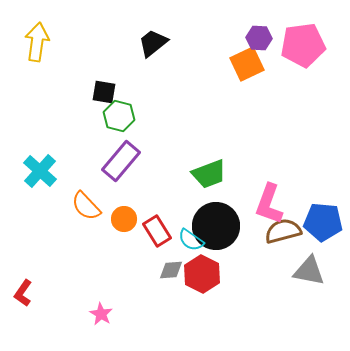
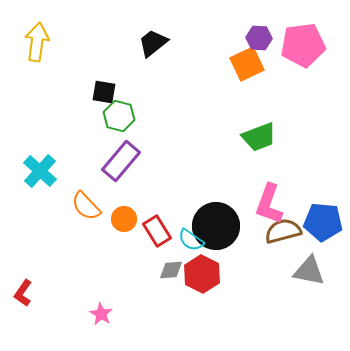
green trapezoid: moved 50 px right, 37 px up
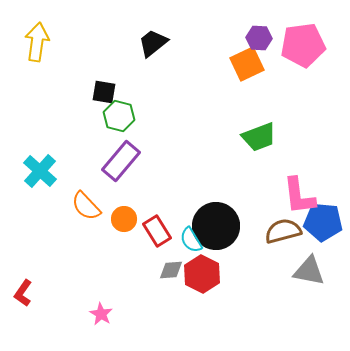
pink L-shape: moved 30 px right, 8 px up; rotated 27 degrees counterclockwise
cyan semicircle: rotated 24 degrees clockwise
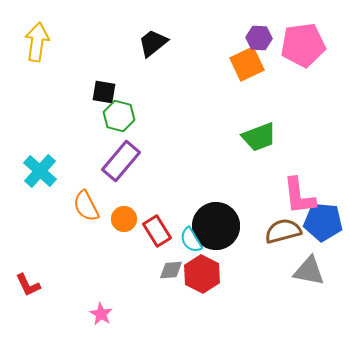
orange semicircle: rotated 16 degrees clockwise
red L-shape: moved 5 px right, 8 px up; rotated 60 degrees counterclockwise
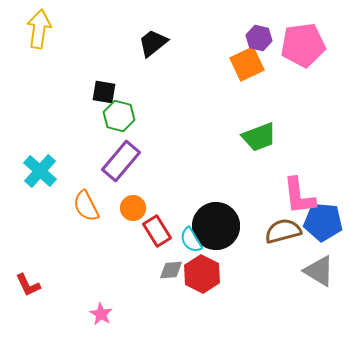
purple hexagon: rotated 10 degrees clockwise
yellow arrow: moved 2 px right, 13 px up
orange circle: moved 9 px right, 11 px up
gray triangle: moved 10 px right; rotated 20 degrees clockwise
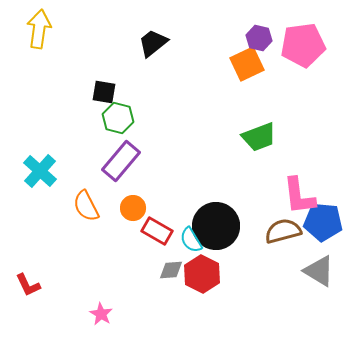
green hexagon: moved 1 px left, 2 px down
red rectangle: rotated 28 degrees counterclockwise
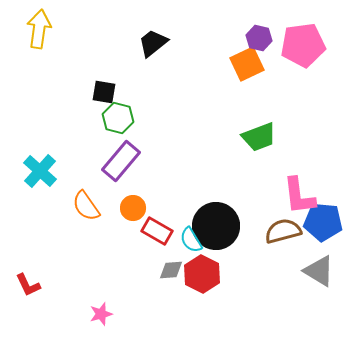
orange semicircle: rotated 8 degrees counterclockwise
pink star: rotated 25 degrees clockwise
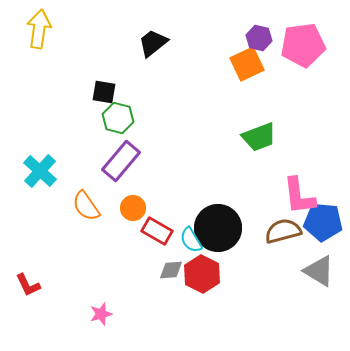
black circle: moved 2 px right, 2 px down
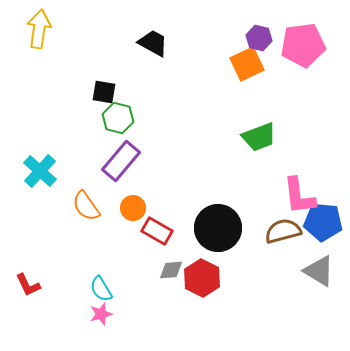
black trapezoid: rotated 68 degrees clockwise
cyan semicircle: moved 90 px left, 49 px down
red hexagon: moved 4 px down
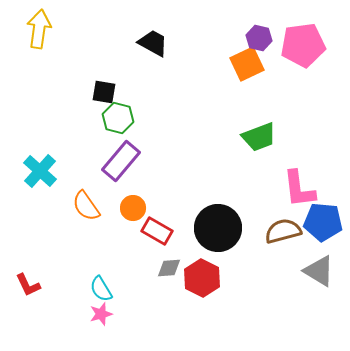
pink L-shape: moved 7 px up
gray diamond: moved 2 px left, 2 px up
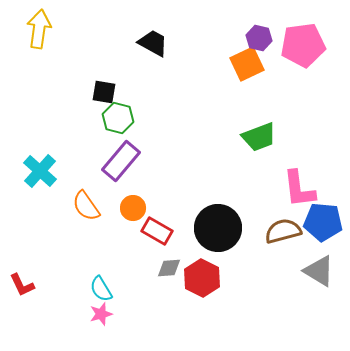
red L-shape: moved 6 px left
